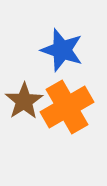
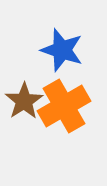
orange cross: moved 3 px left, 1 px up
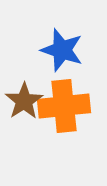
orange cross: rotated 24 degrees clockwise
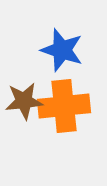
brown star: rotated 27 degrees clockwise
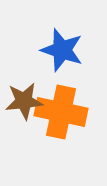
orange cross: moved 3 px left, 6 px down; rotated 18 degrees clockwise
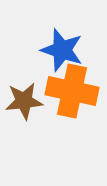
orange cross: moved 11 px right, 21 px up
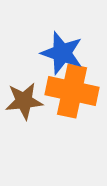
blue star: moved 3 px down
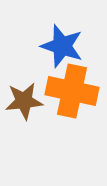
blue star: moved 7 px up
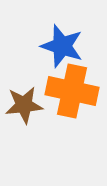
brown star: moved 4 px down
